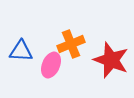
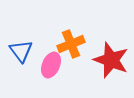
blue triangle: rotated 50 degrees clockwise
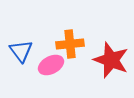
orange cross: moved 1 px left; rotated 16 degrees clockwise
pink ellipse: rotated 40 degrees clockwise
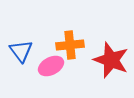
orange cross: moved 1 px down
pink ellipse: moved 1 px down
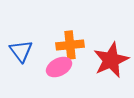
red star: rotated 27 degrees clockwise
pink ellipse: moved 8 px right, 1 px down
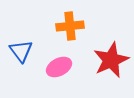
orange cross: moved 19 px up
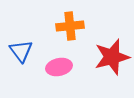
red star: moved 1 px right, 3 px up; rotated 9 degrees clockwise
pink ellipse: rotated 15 degrees clockwise
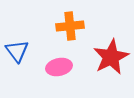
blue triangle: moved 4 px left
red star: moved 1 px left; rotated 12 degrees counterclockwise
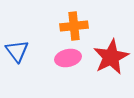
orange cross: moved 4 px right
pink ellipse: moved 9 px right, 9 px up
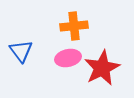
blue triangle: moved 4 px right
red star: moved 9 px left, 11 px down
